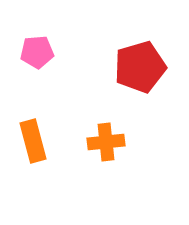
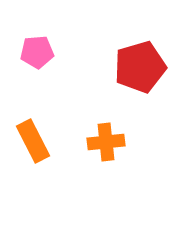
orange rectangle: rotated 12 degrees counterclockwise
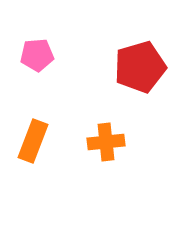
pink pentagon: moved 3 px down
orange rectangle: rotated 48 degrees clockwise
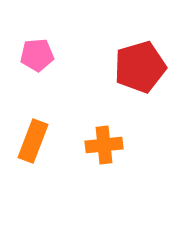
orange cross: moved 2 px left, 3 px down
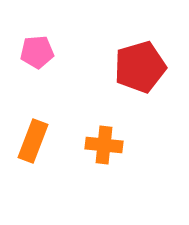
pink pentagon: moved 3 px up
orange cross: rotated 12 degrees clockwise
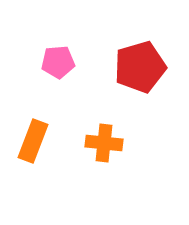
pink pentagon: moved 21 px right, 10 px down
orange cross: moved 2 px up
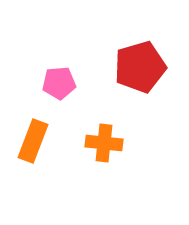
pink pentagon: moved 1 px right, 21 px down
